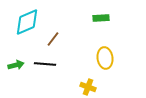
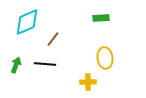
green arrow: rotated 56 degrees counterclockwise
yellow cross: moved 5 px up; rotated 21 degrees counterclockwise
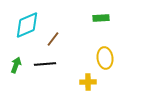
cyan diamond: moved 3 px down
black line: rotated 10 degrees counterclockwise
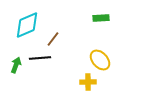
yellow ellipse: moved 5 px left, 2 px down; rotated 35 degrees counterclockwise
black line: moved 5 px left, 6 px up
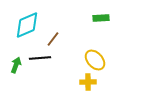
yellow ellipse: moved 5 px left
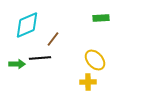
green arrow: moved 1 px right, 1 px up; rotated 70 degrees clockwise
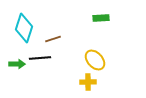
cyan diamond: moved 3 px left, 3 px down; rotated 48 degrees counterclockwise
brown line: rotated 35 degrees clockwise
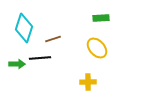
yellow ellipse: moved 2 px right, 12 px up
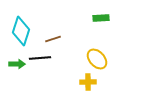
cyan diamond: moved 3 px left, 3 px down
yellow ellipse: moved 11 px down
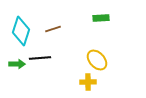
brown line: moved 10 px up
yellow ellipse: moved 1 px down
